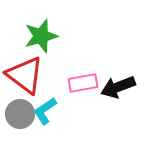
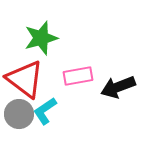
green star: moved 2 px down
red triangle: moved 4 px down
pink rectangle: moved 5 px left, 7 px up
gray circle: moved 1 px left
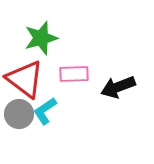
pink rectangle: moved 4 px left, 2 px up; rotated 8 degrees clockwise
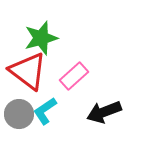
pink rectangle: moved 2 px down; rotated 40 degrees counterclockwise
red triangle: moved 3 px right, 8 px up
black arrow: moved 14 px left, 25 px down
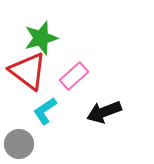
gray circle: moved 30 px down
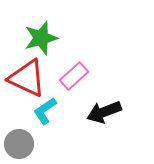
red triangle: moved 1 px left, 7 px down; rotated 12 degrees counterclockwise
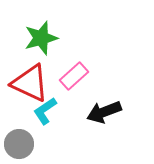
red triangle: moved 3 px right, 5 px down
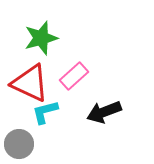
cyan L-shape: moved 1 px down; rotated 20 degrees clockwise
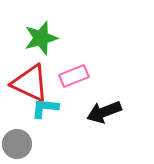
pink rectangle: rotated 20 degrees clockwise
cyan L-shape: moved 4 px up; rotated 20 degrees clockwise
gray circle: moved 2 px left
